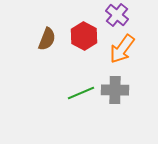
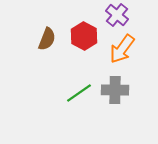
green line: moved 2 px left; rotated 12 degrees counterclockwise
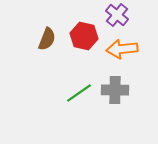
red hexagon: rotated 16 degrees counterclockwise
orange arrow: rotated 48 degrees clockwise
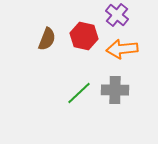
green line: rotated 8 degrees counterclockwise
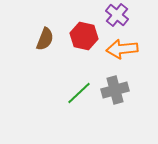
brown semicircle: moved 2 px left
gray cross: rotated 16 degrees counterclockwise
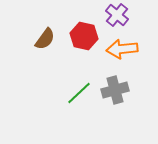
brown semicircle: rotated 15 degrees clockwise
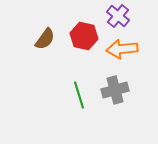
purple cross: moved 1 px right, 1 px down
green line: moved 2 px down; rotated 64 degrees counterclockwise
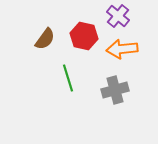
green line: moved 11 px left, 17 px up
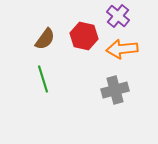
green line: moved 25 px left, 1 px down
